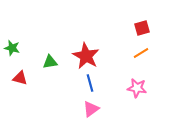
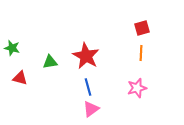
orange line: rotated 56 degrees counterclockwise
blue line: moved 2 px left, 4 px down
pink star: rotated 24 degrees counterclockwise
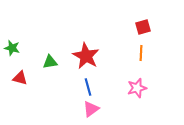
red square: moved 1 px right, 1 px up
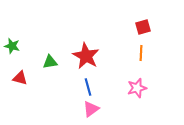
green star: moved 2 px up
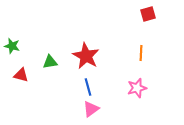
red square: moved 5 px right, 13 px up
red triangle: moved 1 px right, 3 px up
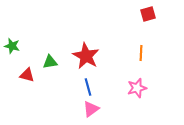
red triangle: moved 6 px right
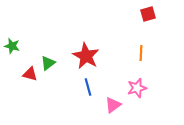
green triangle: moved 2 px left, 1 px down; rotated 28 degrees counterclockwise
red triangle: moved 3 px right, 1 px up
pink triangle: moved 22 px right, 4 px up
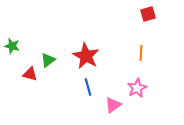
green triangle: moved 3 px up
pink star: rotated 12 degrees counterclockwise
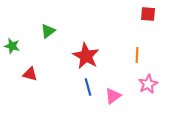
red square: rotated 21 degrees clockwise
orange line: moved 4 px left, 2 px down
green triangle: moved 29 px up
pink star: moved 11 px right, 4 px up
pink triangle: moved 9 px up
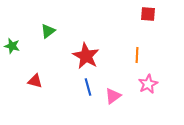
red triangle: moved 5 px right, 7 px down
